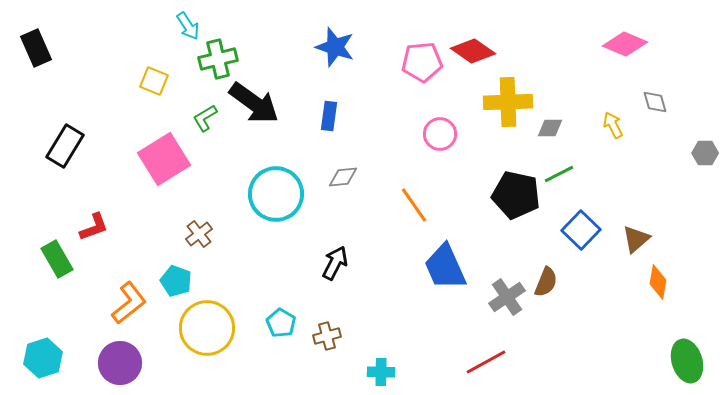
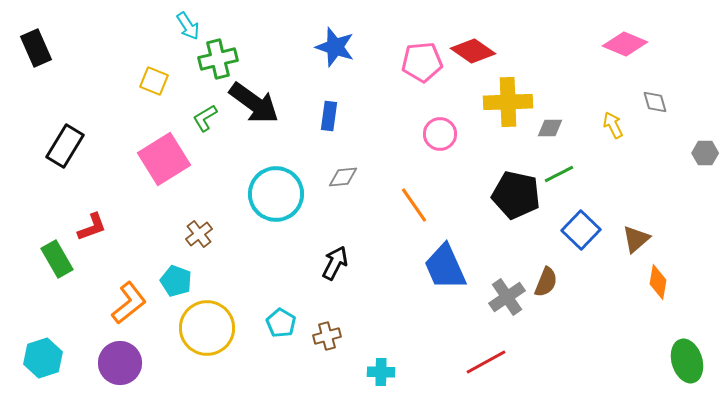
red L-shape at (94, 227): moved 2 px left
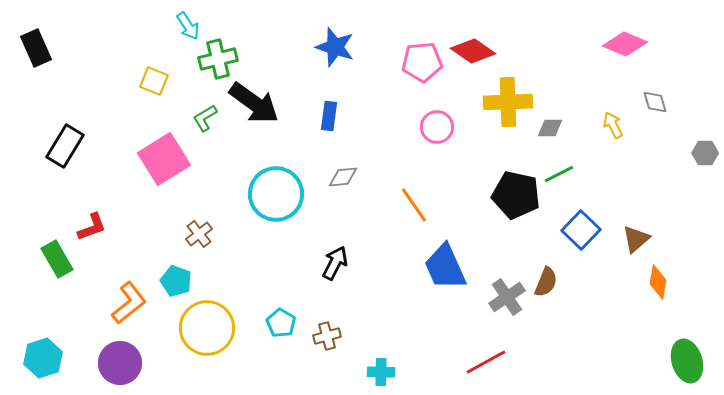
pink circle at (440, 134): moved 3 px left, 7 px up
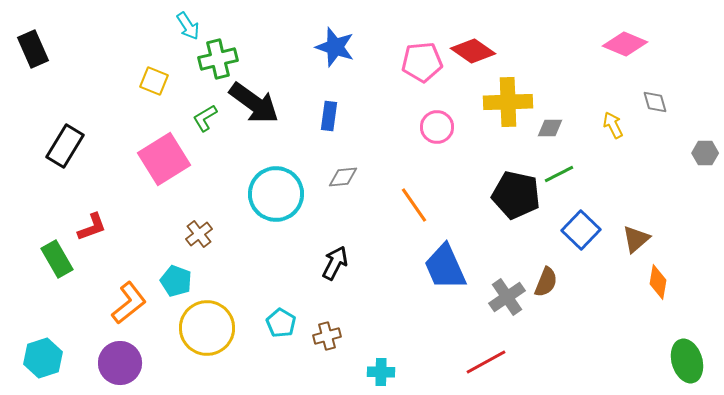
black rectangle at (36, 48): moved 3 px left, 1 px down
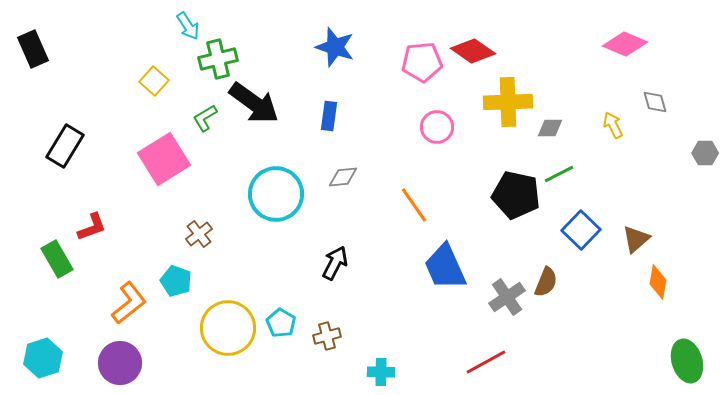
yellow square at (154, 81): rotated 20 degrees clockwise
yellow circle at (207, 328): moved 21 px right
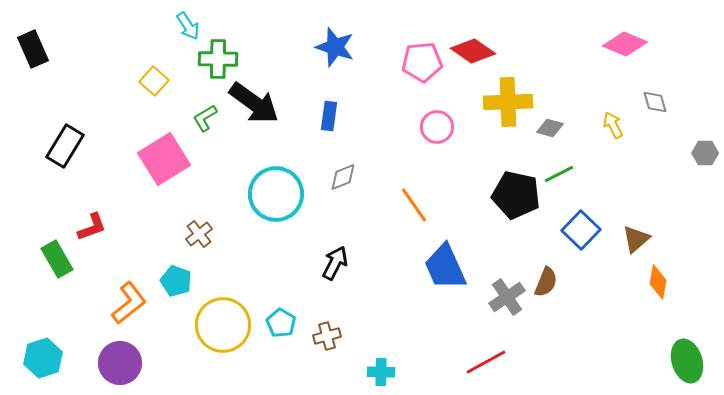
green cross at (218, 59): rotated 15 degrees clockwise
gray diamond at (550, 128): rotated 16 degrees clockwise
gray diamond at (343, 177): rotated 16 degrees counterclockwise
yellow circle at (228, 328): moved 5 px left, 3 px up
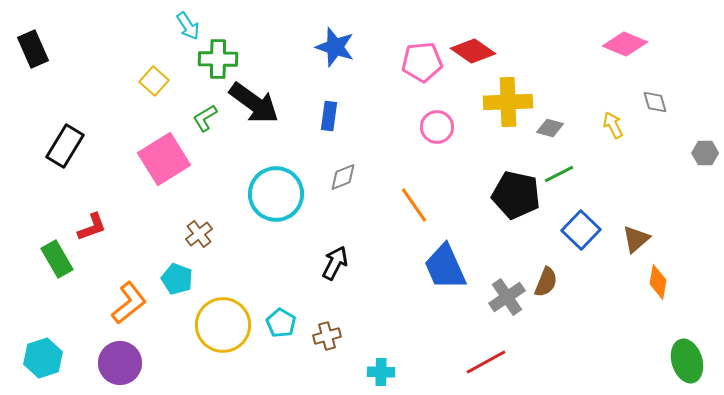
cyan pentagon at (176, 281): moved 1 px right, 2 px up
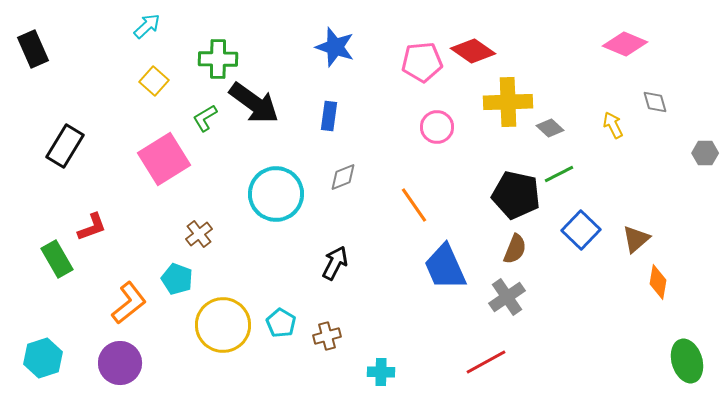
cyan arrow at (188, 26): moved 41 px left; rotated 100 degrees counterclockwise
gray diamond at (550, 128): rotated 28 degrees clockwise
brown semicircle at (546, 282): moved 31 px left, 33 px up
